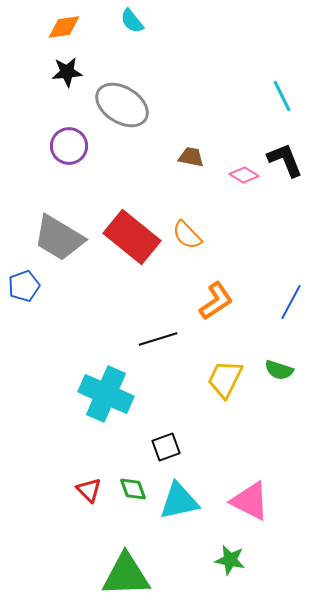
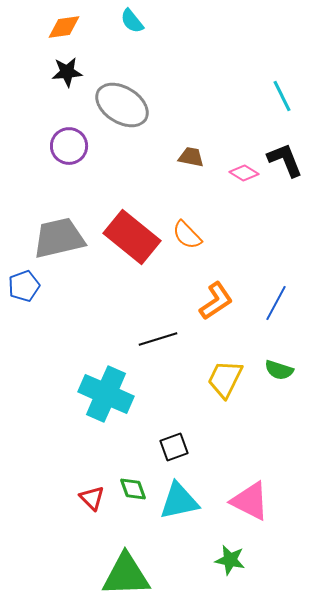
pink diamond: moved 2 px up
gray trapezoid: rotated 136 degrees clockwise
blue line: moved 15 px left, 1 px down
black square: moved 8 px right
red triangle: moved 3 px right, 8 px down
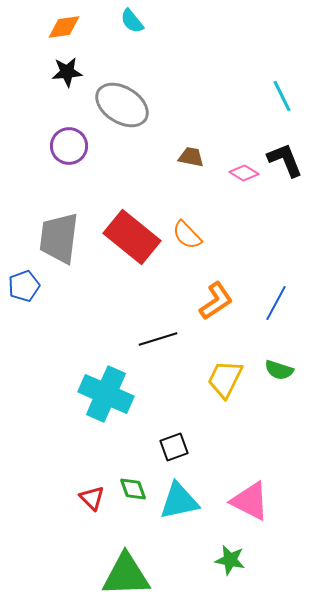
gray trapezoid: rotated 70 degrees counterclockwise
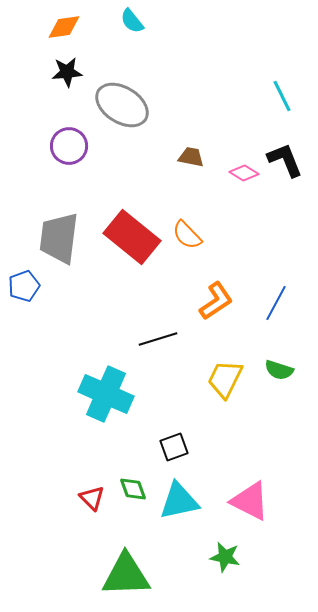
green star: moved 5 px left, 3 px up
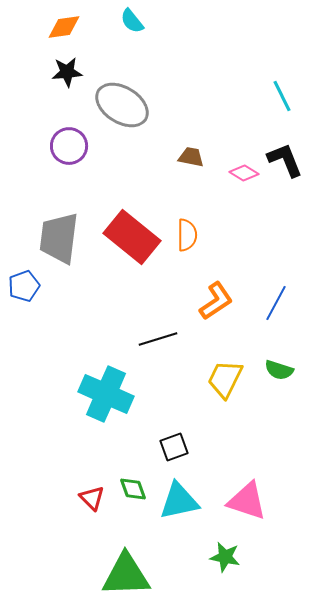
orange semicircle: rotated 136 degrees counterclockwise
pink triangle: moved 3 px left; rotated 9 degrees counterclockwise
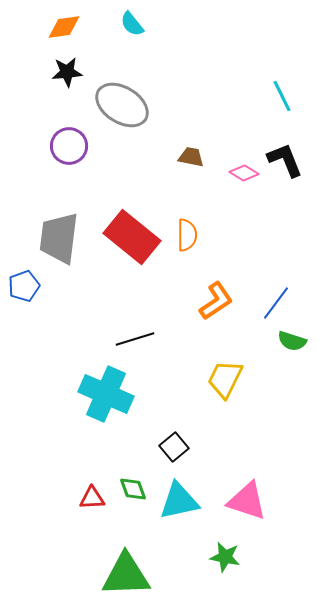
cyan semicircle: moved 3 px down
blue line: rotated 9 degrees clockwise
black line: moved 23 px left
green semicircle: moved 13 px right, 29 px up
black square: rotated 20 degrees counterclockwise
red triangle: rotated 48 degrees counterclockwise
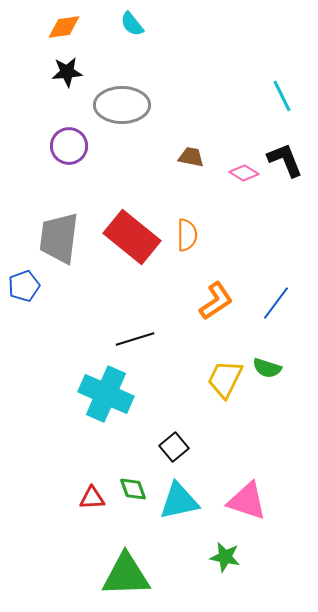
gray ellipse: rotated 32 degrees counterclockwise
green semicircle: moved 25 px left, 27 px down
